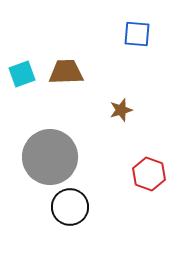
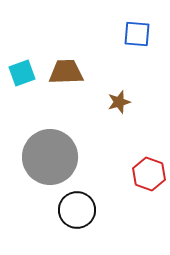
cyan square: moved 1 px up
brown star: moved 2 px left, 8 px up
black circle: moved 7 px right, 3 px down
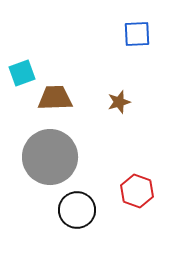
blue square: rotated 8 degrees counterclockwise
brown trapezoid: moved 11 px left, 26 px down
red hexagon: moved 12 px left, 17 px down
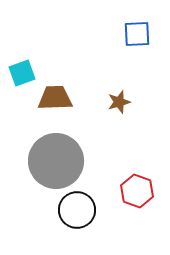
gray circle: moved 6 px right, 4 px down
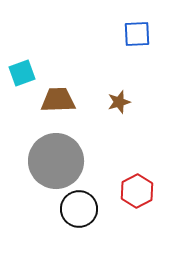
brown trapezoid: moved 3 px right, 2 px down
red hexagon: rotated 12 degrees clockwise
black circle: moved 2 px right, 1 px up
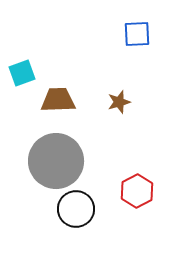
black circle: moved 3 px left
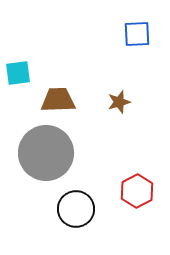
cyan square: moved 4 px left; rotated 12 degrees clockwise
gray circle: moved 10 px left, 8 px up
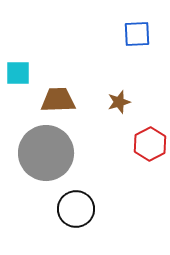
cyan square: rotated 8 degrees clockwise
red hexagon: moved 13 px right, 47 px up
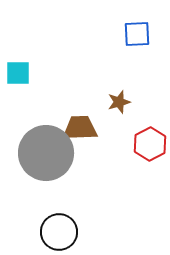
brown trapezoid: moved 22 px right, 28 px down
black circle: moved 17 px left, 23 px down
